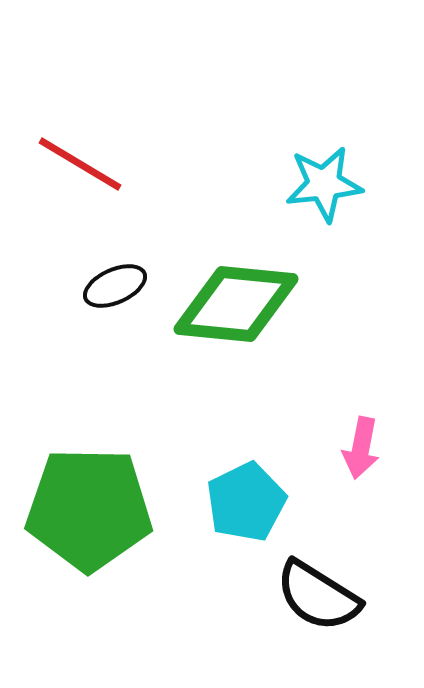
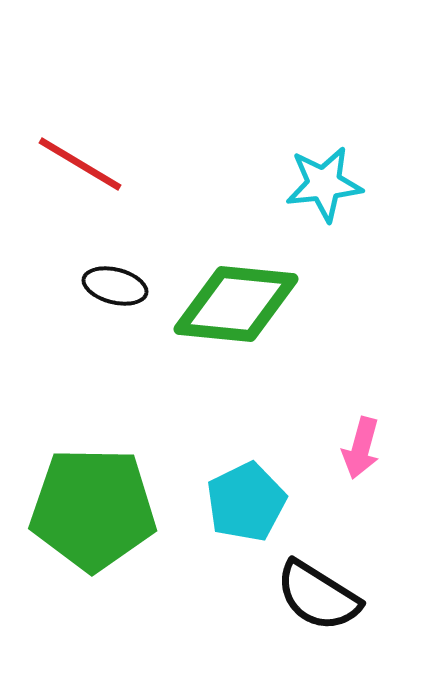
black ellipse: rotated 38 degrees clockwise
pink arrow: rotated 4 degrees clockwise
green pentagon: moved 4 px right
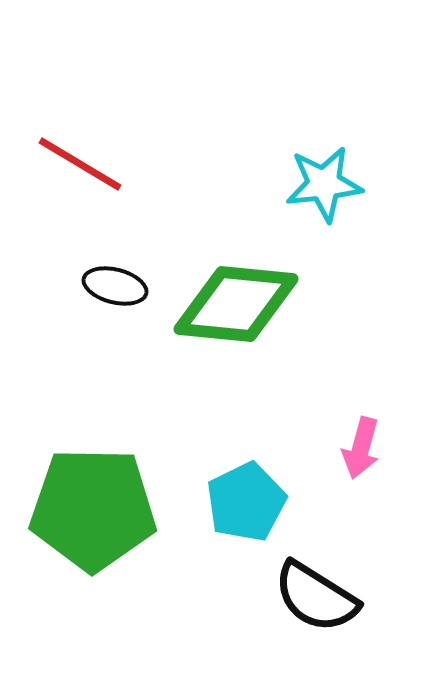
black semicircle: moved 2 px left, 1 px down
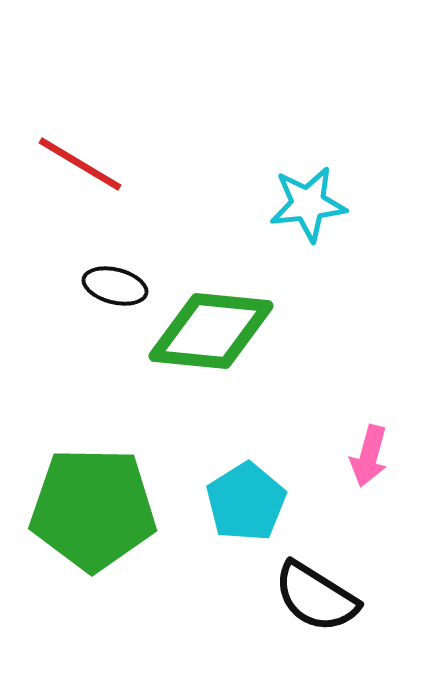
cyan star: moved 16 px left, 20 px down
green diamond: moved 25 px left, 27 px down
pink arrow: moved 8 px right, 8 px down
cyan pentagon: rotated 6 degrees counterclockwise
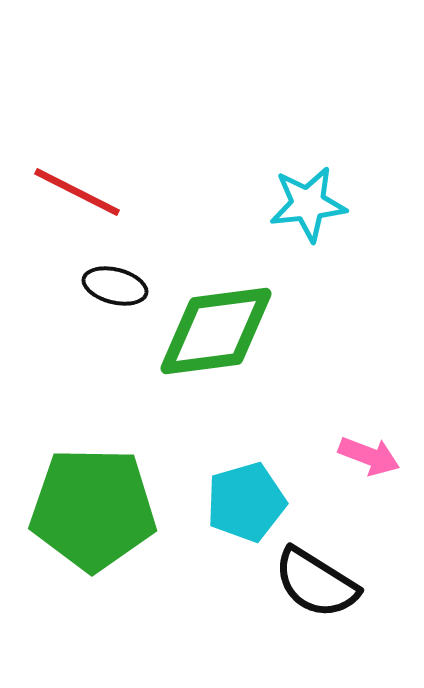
red line: moved 3 px left, 28 px down; rotated 4 degrees counterclockwise
green diamond: moved 5 px right; rotated 13 degrees counterclockwise
pink arrow: rotated 84 degrees counterclockwise
cyan pentagon: rotated 16 degrees clockwise
black semicircle: moved 14 px up
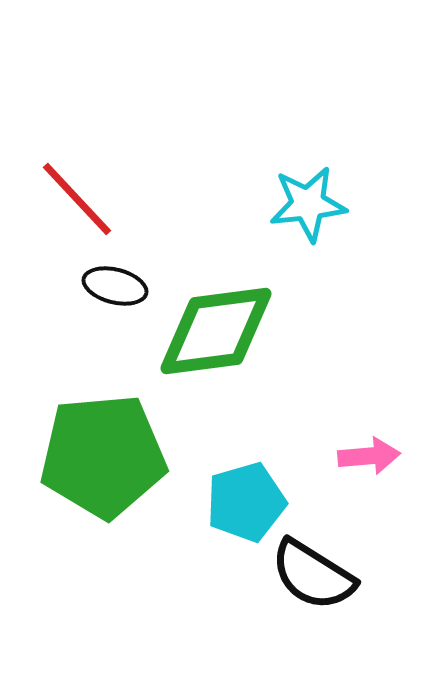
red line: moved 7 px down; rotated 20 degrees clockwise
pink arrow: rotated 26 degrees counterclockwise
green pentagon: moved 10 px right, 53 px up; rotated 6 degrees counterclockwise
black semicircle: moved 3 px left, 8 px up
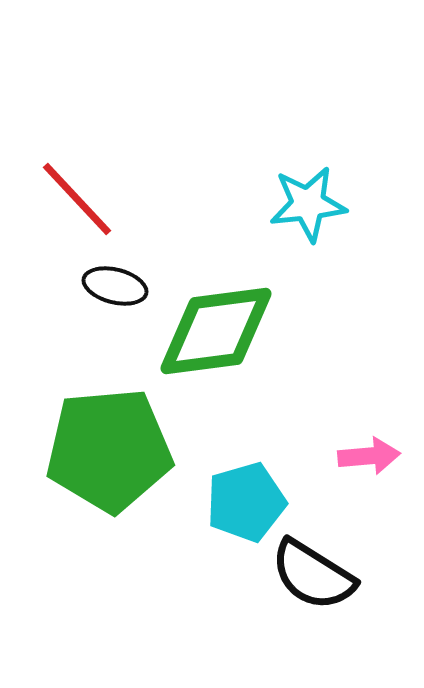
green pentagon: moved 6 px right, 6 px up
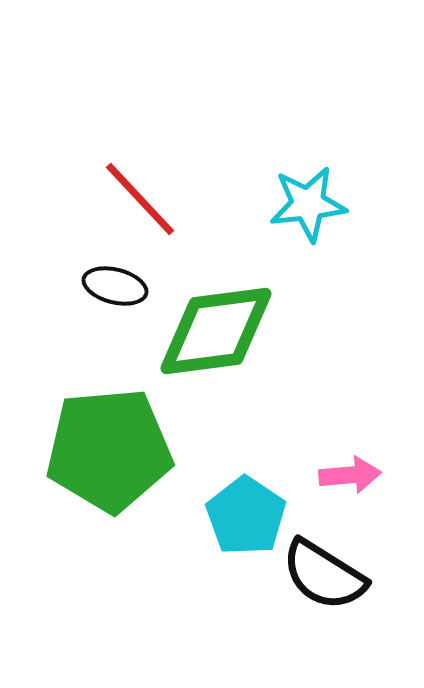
red line: moved 63 px right
pink arrow: moved 19 px left, 19 px down
cyan pentagon: moved 14 px down; rotated 22 degrees counterclockwise
black semicircle: moved 11 px right
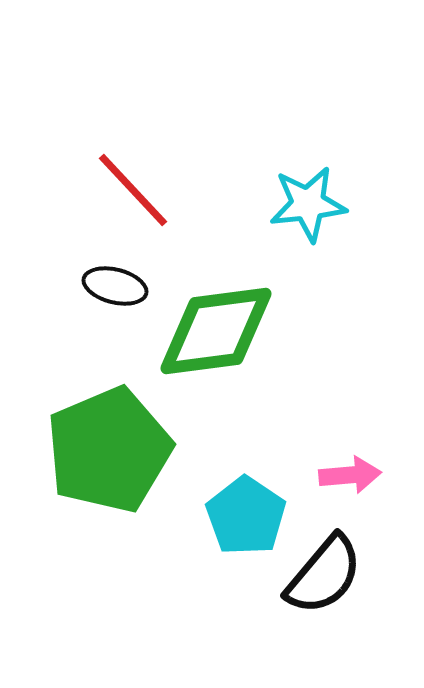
red line: moved 7 px left, 9 px up
green pentagon: rotated 18 degrees counterclockwise
black semicircle: rotated 82 degrees counterclockwise
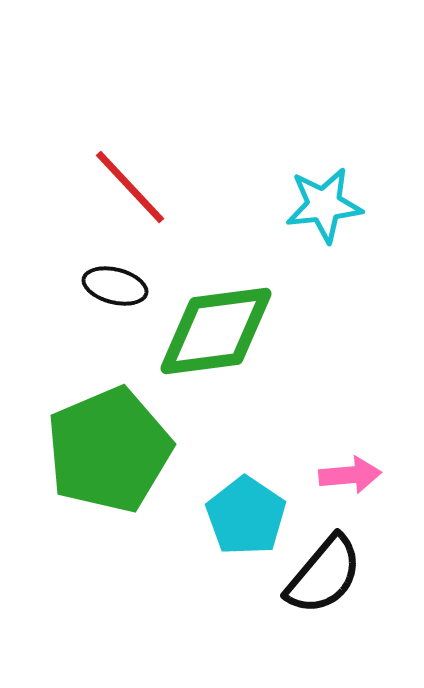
red line: moved 3 px left, 3 px up
cyan star: moved 16 px right, 1 px down
